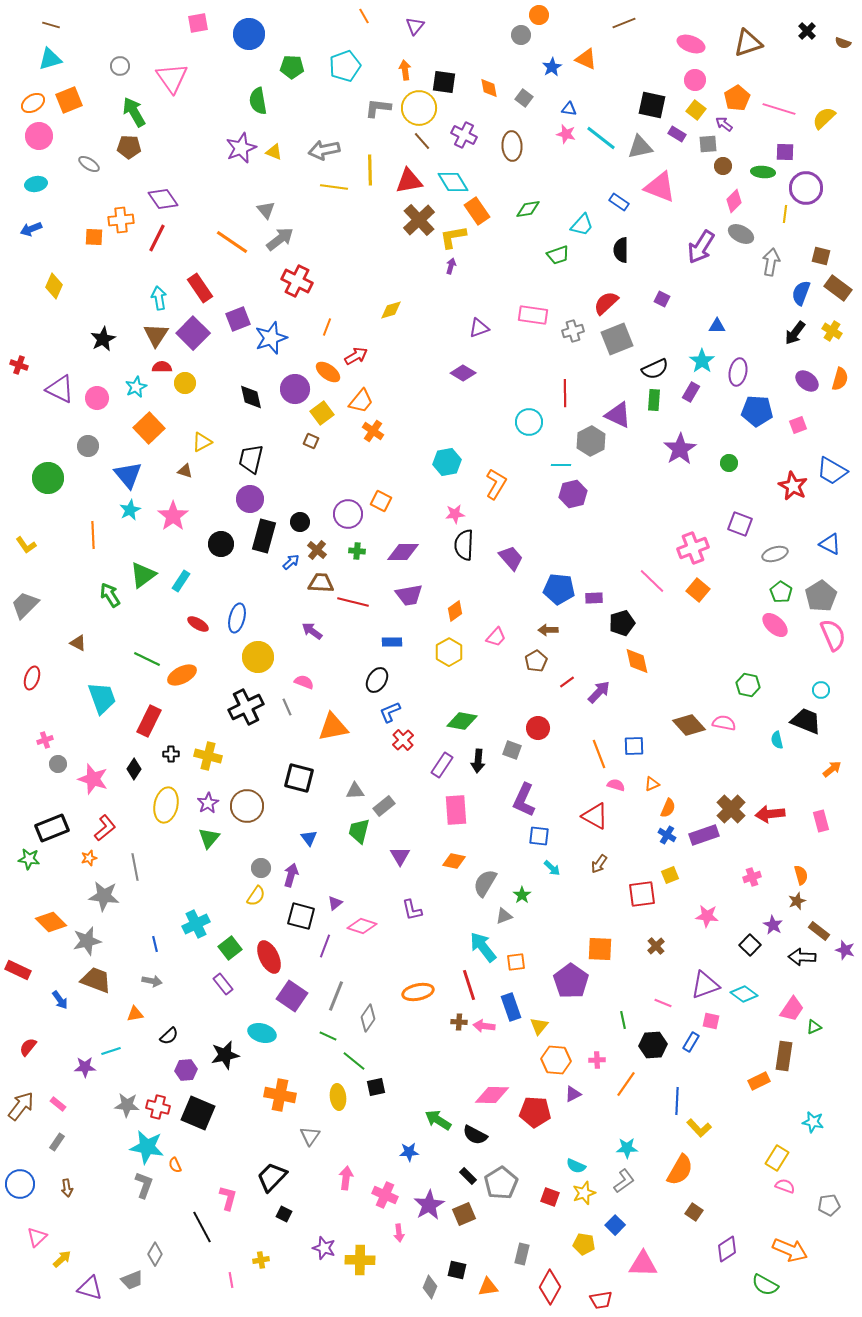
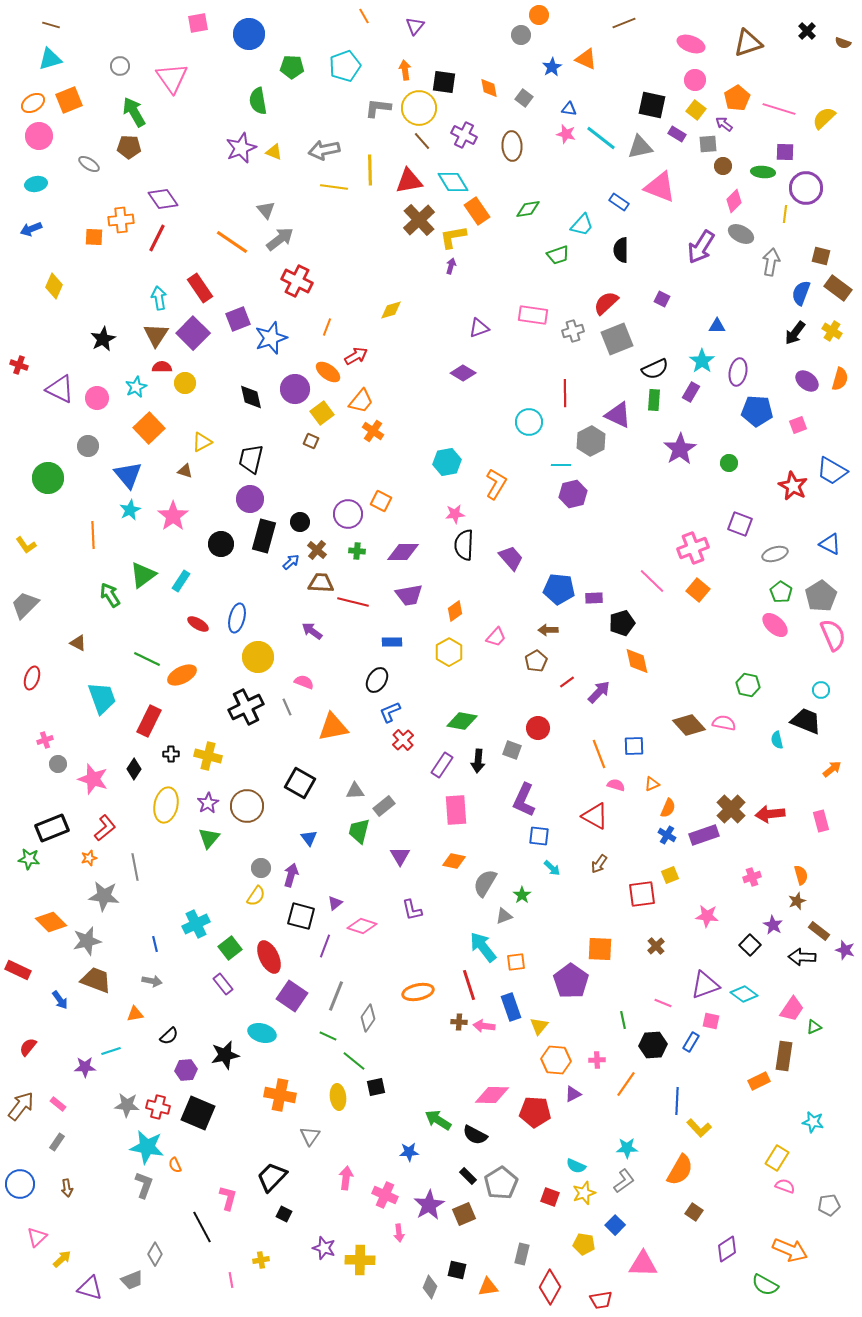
black square at (299, 778): moved 1 px right, 5 px down; rotated 16 degrees clockwise
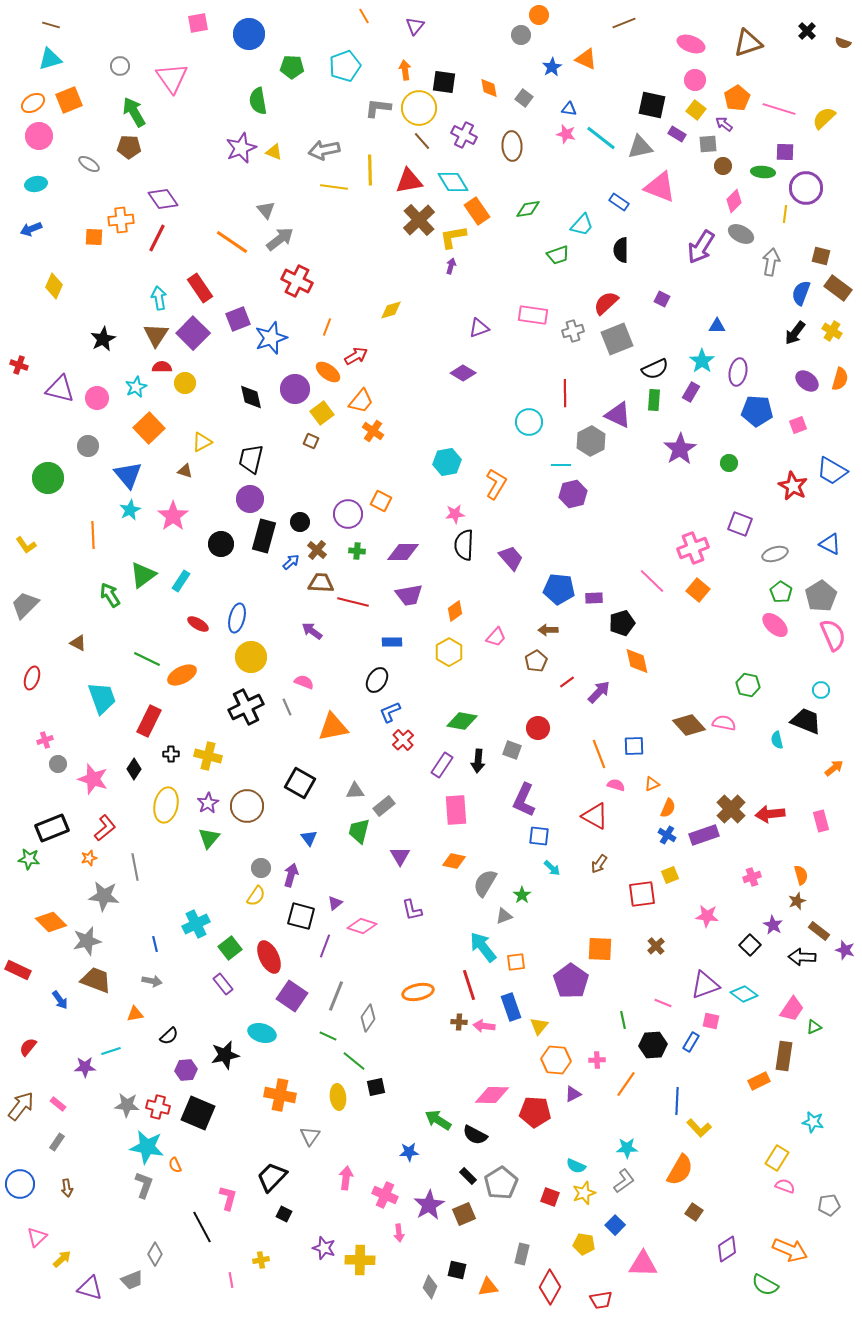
purple triangle at (60, 389): rotated 12 degrees counterclockwise
yellow circle at (258, 657): moved 7 px left
orange arrow at (832, 769): moved 2 px right, 1 px up
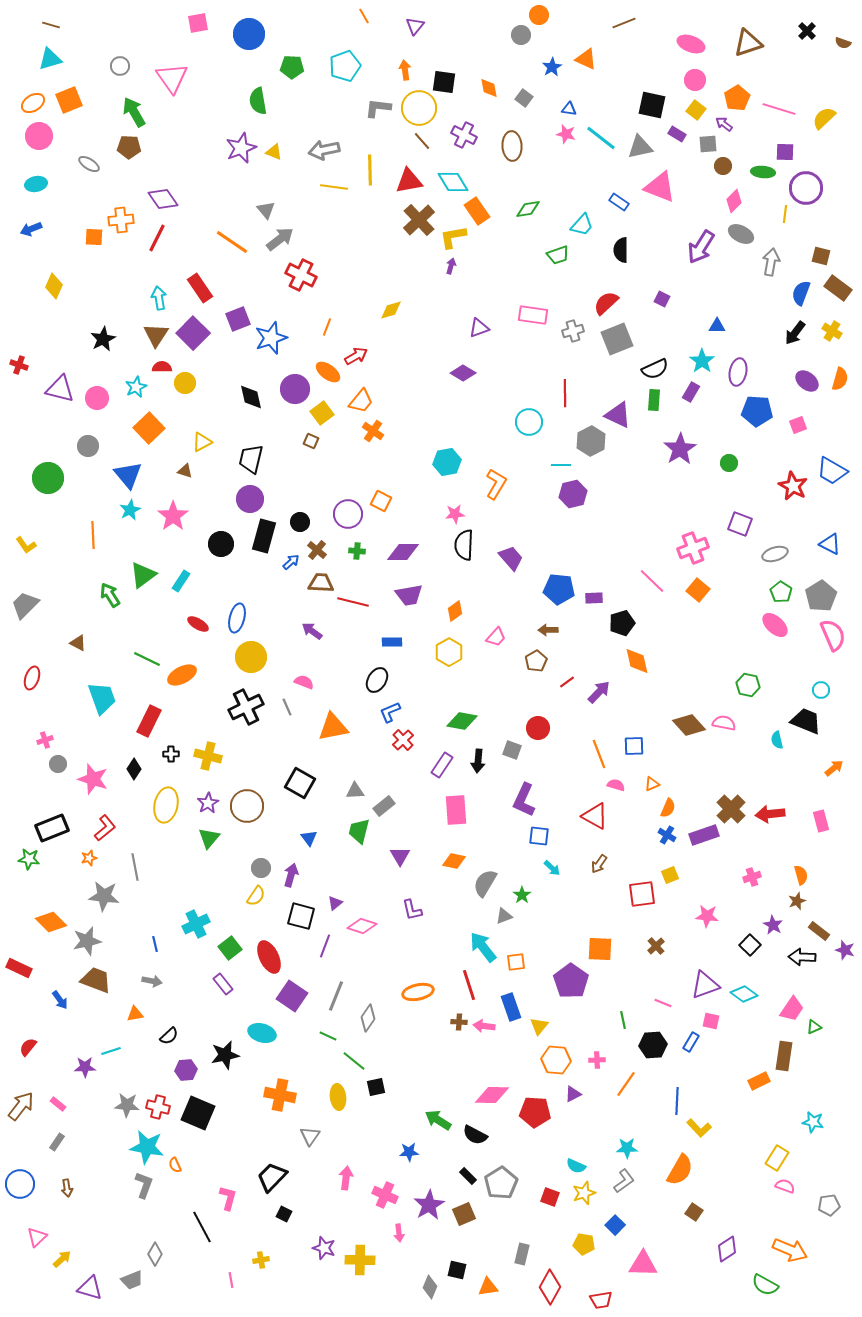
red cross at (297, 281): moved 4 px right, 6 px up
red rectangle at (18, 970): moved 1 px right, 2 px up
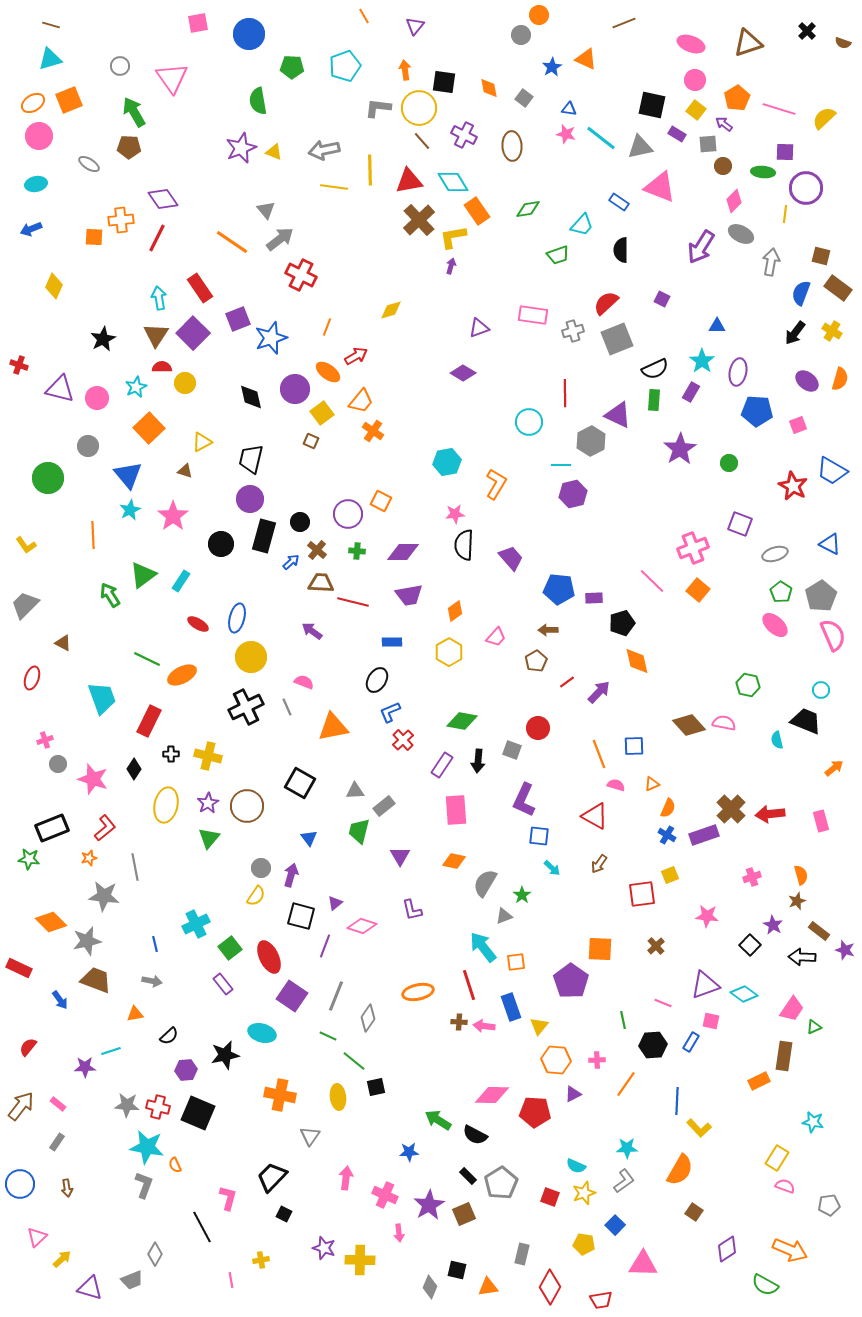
brown triangle at (78, 643): moved 15 px left
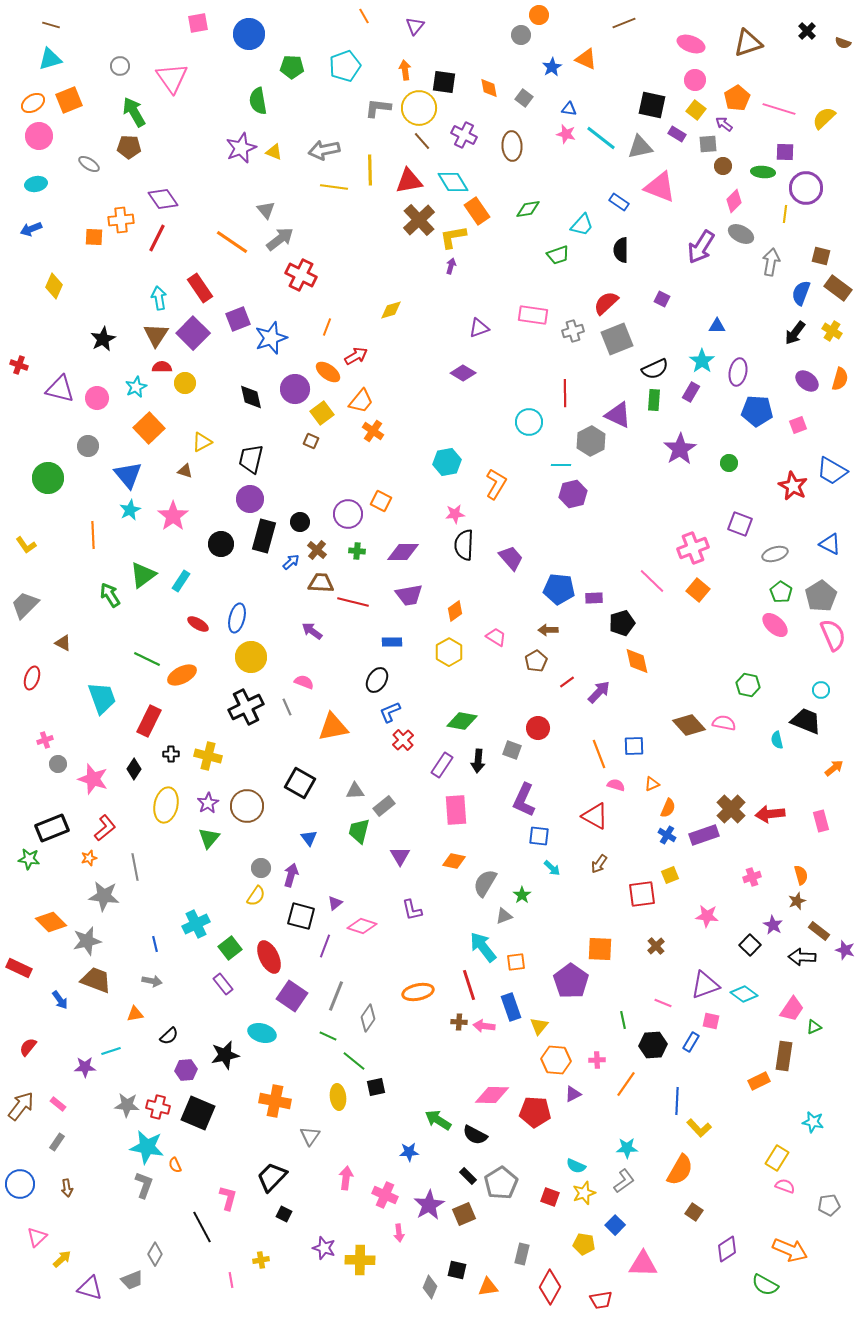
pink trapezoid at (496, 637): rotated 100 degrees counterclockwise
orange cross at (280, 1095): moved 5 px left, 6 px down
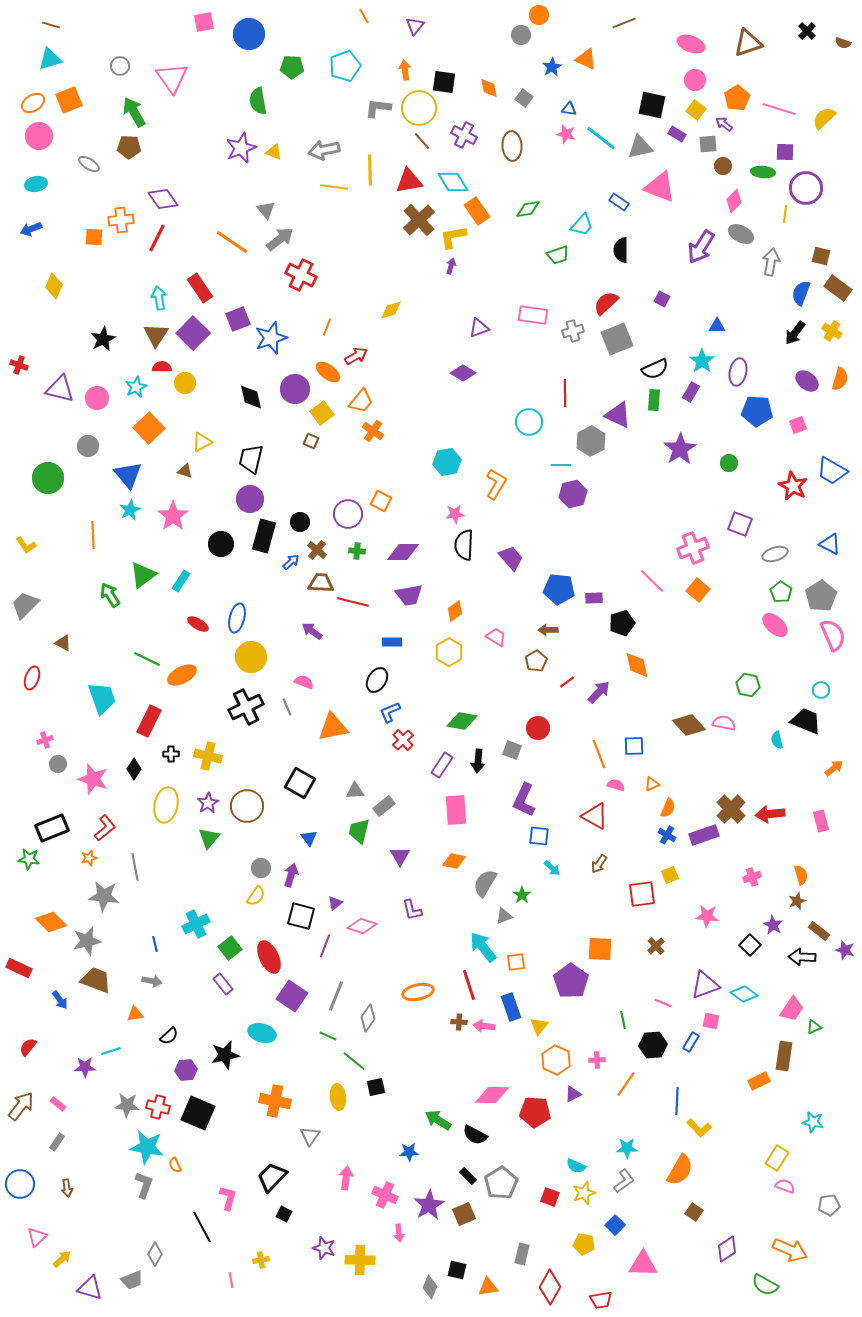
pink square at (198, 23): moved 6 px right, 1 px up
orange diamond at (637, 661): moved 4 px down
orange hexagon at (556, 1060): rotated 20 degrees clockwise
